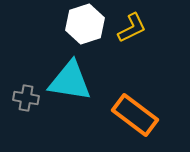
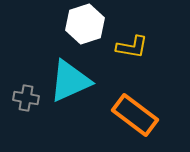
yellow L-shape: moved 19 px down; rotated 36 degrees clockwise
cyan triangle: rotated 33 degrees counterclockwise
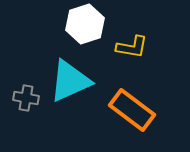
orange rectangle: moved 3 px left, 5 px up
